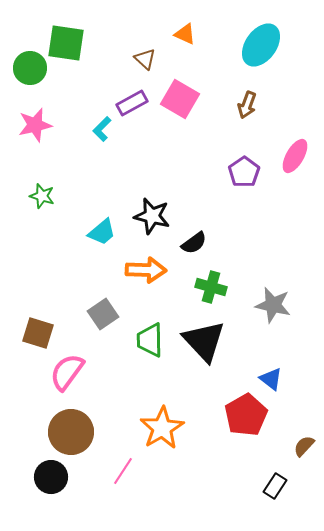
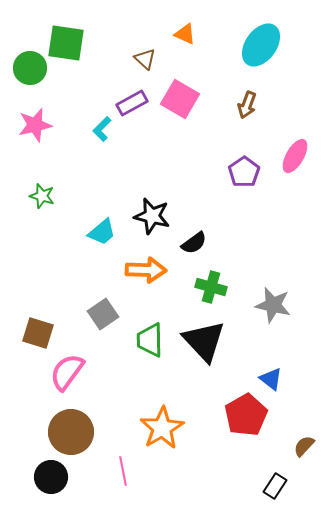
pink line: rotated 44 degrees counterclockwise
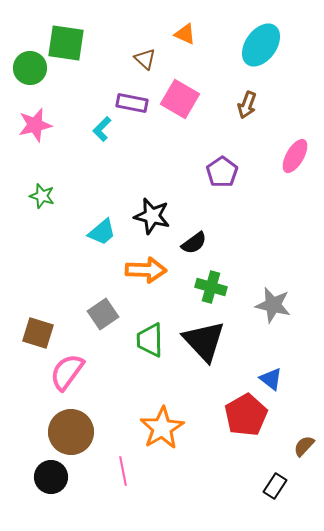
purple rectangle: rotated 40 degrees clockwise
purple pentagon: moved 22 px left
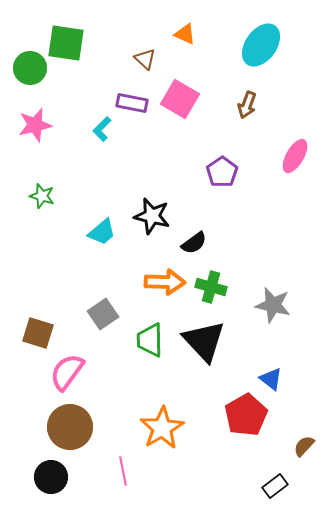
orange arrow: moved 19 px right, 12 px down
brown circle: moved 1 px left, 5 px up
black rectangle: rotated 20 degrees clockwise
